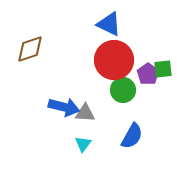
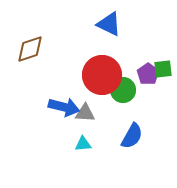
red circle: moved 12 px left, 15 px down
cyan triangle: rotated 48 degrees clockwise
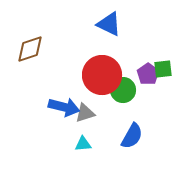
gray triangle: rotated 20 degrees counterclockwise
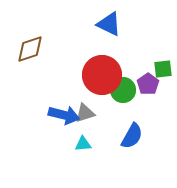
purple pentagon: moved 10 px down
blue arrow: moved 8 px down
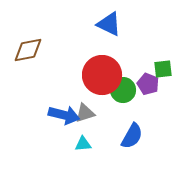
brown diamond: moved 2 px left, 1 px down; rotated 8 degrees clockwise
purple pentagon: rotated 15 degrees counterclockwise
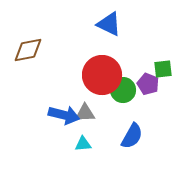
gray triangle: rotated 15 degrees clockwise
